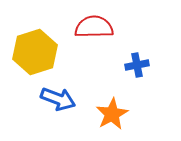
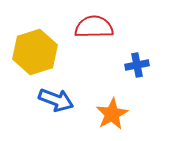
blue arrow: moved 2 px left, 1 px down
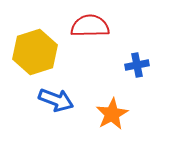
red semicircle: moved 4 px left, 1 px up
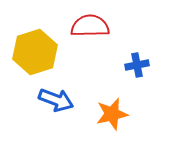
orange star: rotated 16 degrees clockwise
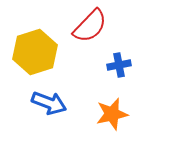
red semicircle: rotated 135 degrees clockwise
blue cross: moved 18 px left
blue arrow: moved 7 px left, 3 px down
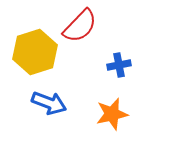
red semicircle: moved 10 px left
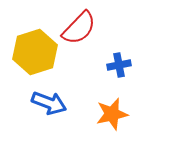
red semicircle: moved 1 px left, 2 px down
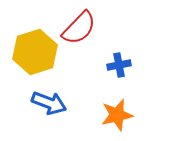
orange star: moved 5 px right, 1 px down
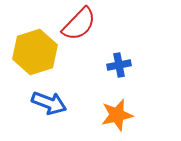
red semicircle: moved 4 px up
